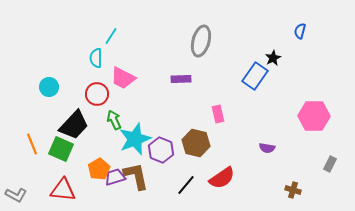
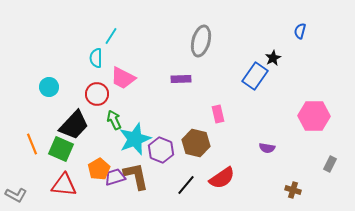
red triangle: moved 1 px right, 5 px up
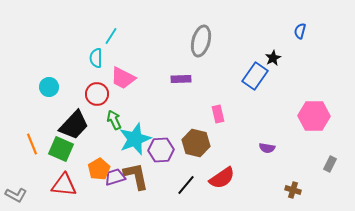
purple hexagon: rotated 25 degrees counterclockwise
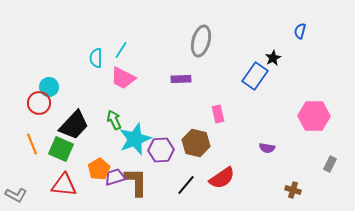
cyan line: moved 10 px right, 14 px down
red circle: moved 58 px left, 9 px down
brown L-shape: moved 6 px down; rotated 12 degrees clockwise
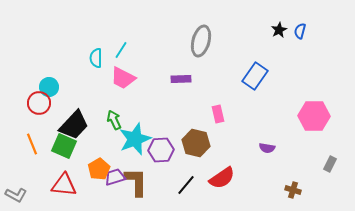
black star: moved 6 px right, 28 px up
green square: moved 3 px right, 3 px up
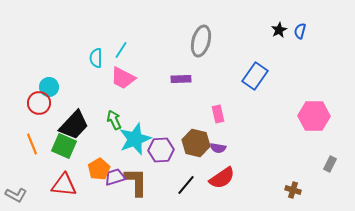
purple semicircle: moved 49 px left
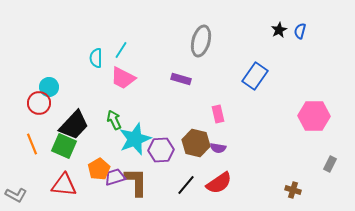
purple rectangle: rotated 18 degrees clockwise
red semicircle: moved 3 px left, 5 px down
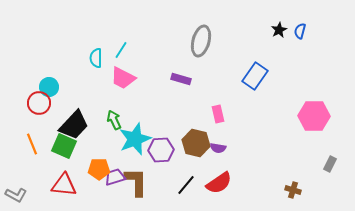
orange pentagon: rotated 30 degrees clockwise
